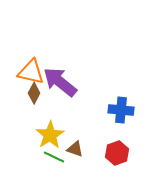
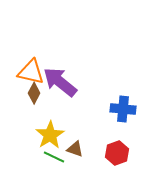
blue cross: moved 2 px right, 1 px up
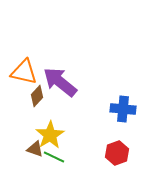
orange triangle: moved 7 px left
brown diamond: moved 3 px right, 3 px down; rotated 15 degrees clockwise
brown triangle: moved 40 px left
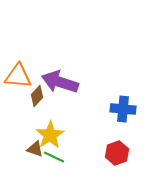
orange triangle: moved 6 px left, 4 px down; rotated 8 degrees counterclockwise
purple arrow: rotated 21 degrees counterclockwise
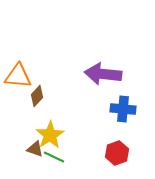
purple arrow: moved 43 px right, 8 px up; rotated 12 degrees counterclockwise
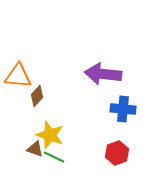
yellow star: rotated 20 degrees counterclockwise
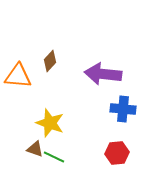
brown diamond: moved 13 px right, 35 px up
yellow star: moved 12 px up
red hexagon: rotated 15 degrees clockwise
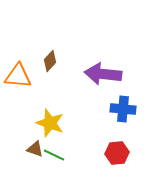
green line: moved 2 px up
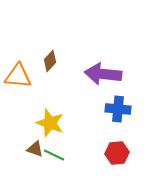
blue cross: moved 5 px left
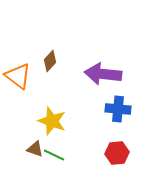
orange triangle: rotated 32 degrees clockwise
yellow star: moved 2 px right, 2 px up
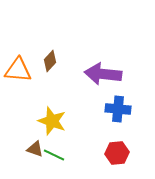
orange triangle: moved 6 px up; rotated 32 degrees counterclockwise
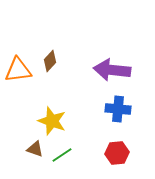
orange triangle: rotated 12 degrees counterclockwise
purple arrow: moved 9 px right, 4 px up
green line: moved 8 px right; rotated 60 degrees counterclockwise
